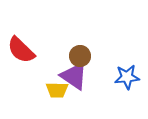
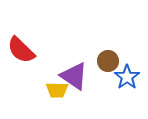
brown circle: moved 28 px right, 5 px down
blue star: rotated 30 degrees counterclockwise
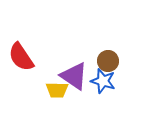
red semicircle: moved 7 px down; rotated 12 degrees clockwise
blue star: moved 24 px left, 4 px down; rotated 20 degrees counterclockwise
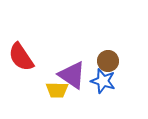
purple triangle: moved 2 px left, 1 px up
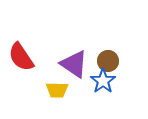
purple triangle: moved 2 px right, 11 px up
blue star: rotated 20 degrees clockwise
